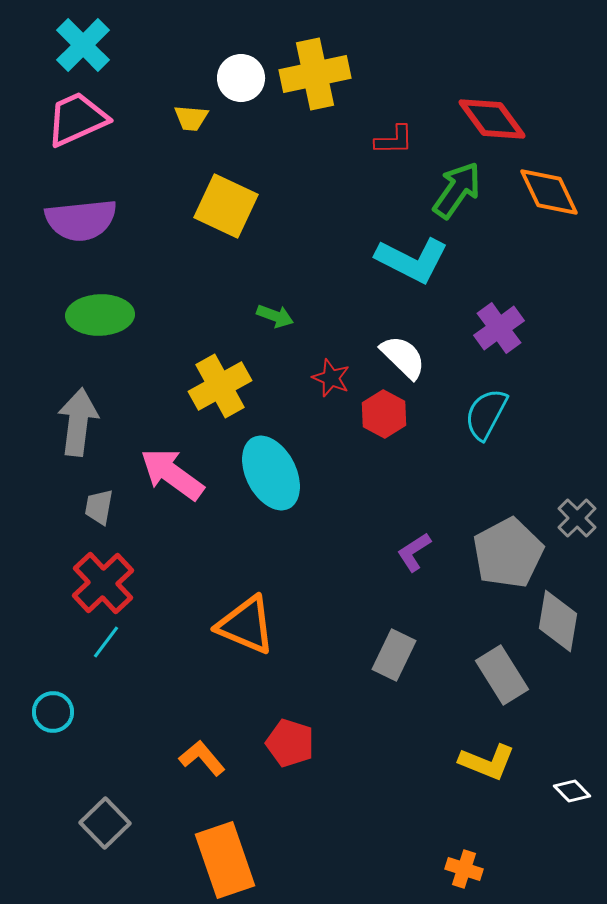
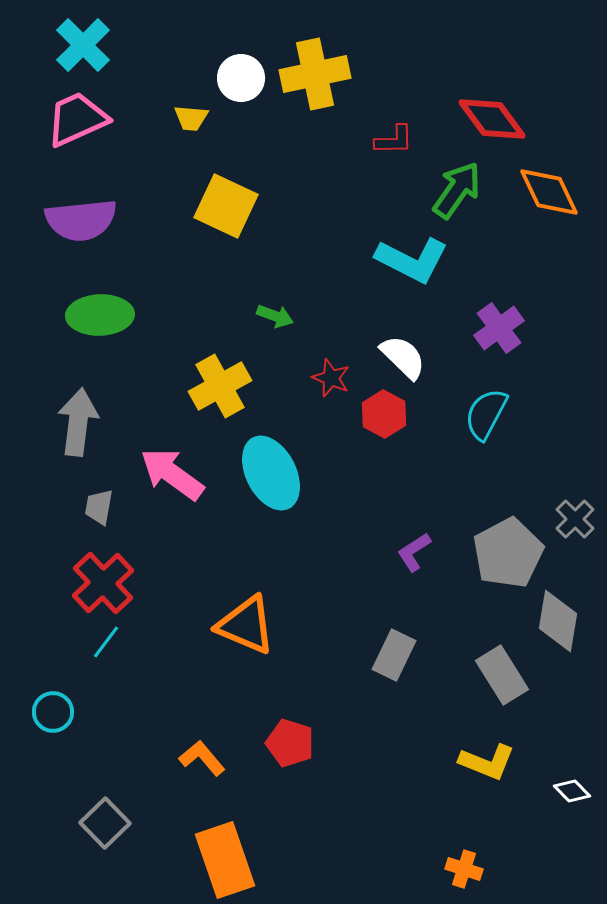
gray cross at (577, 518): moved 2 px left, 1 px down
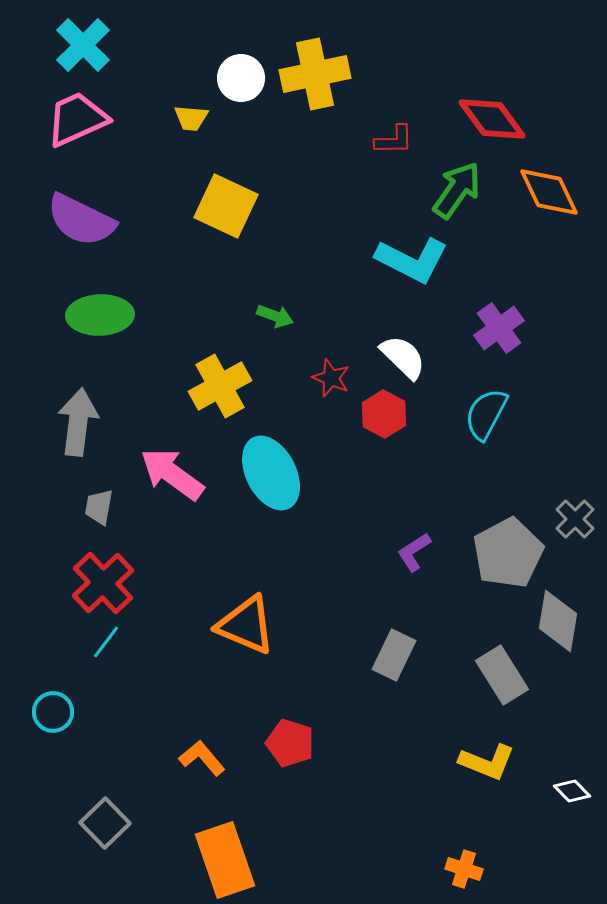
purple semicircle at (81, 220): rotated 32 degrees clockwise
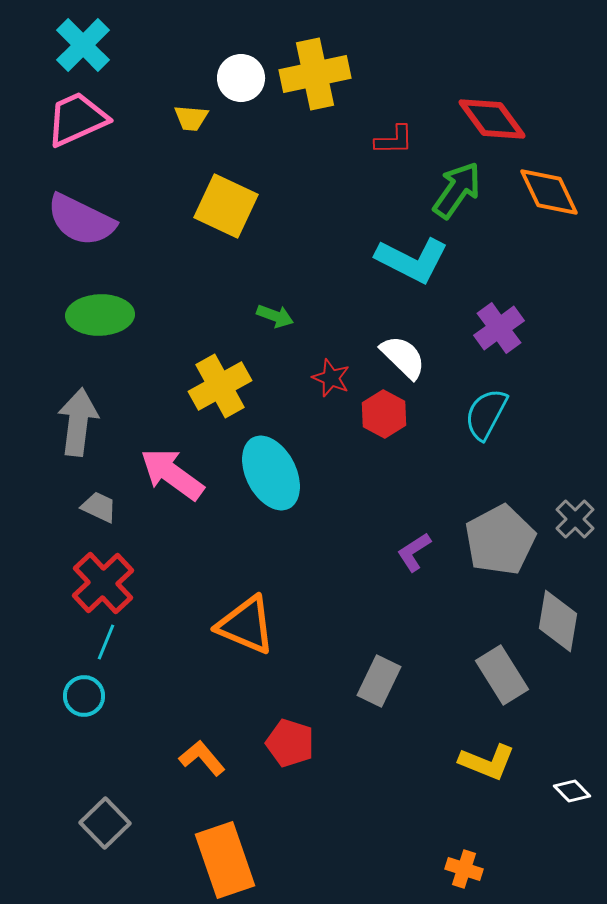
gray trapezoid at (99, 507): rotated 105 degrees clockwise
gray pentagon at (508, 553): moved 8 px left, 13 px up
cyan line at (106, 642): rotated 15 degrees counterclockwise
gray rectangle at (394, 655): moved 15 px left, 26 px down
cyan circle at (53, 712): moved 31 px right, 16 px up
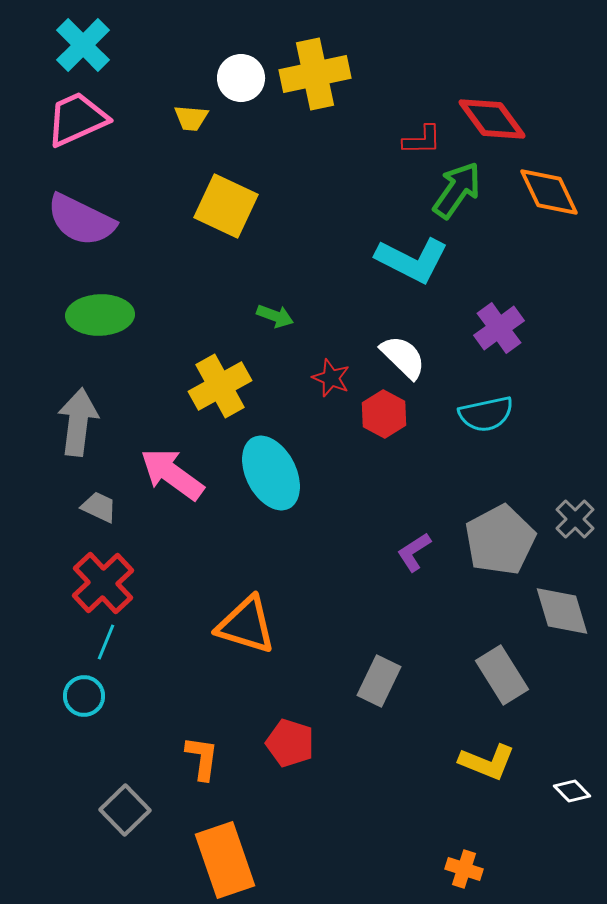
red L-shape at (394, 140): moved 28 px right
cyan semicircle at (486, 414): rotated 130 degrees counterclockwise
gray diamond at (558, 621): moved 4 px right, 10 px up; rotated 26 degrees counterclockwise
orange triangle at (246, 625): rotated 6 degrees counterclockwise
orange L-shape at (202, 758): rotated 48 degrees clockwise
gray square at (105, 823): moved 20 px right, 13 px up
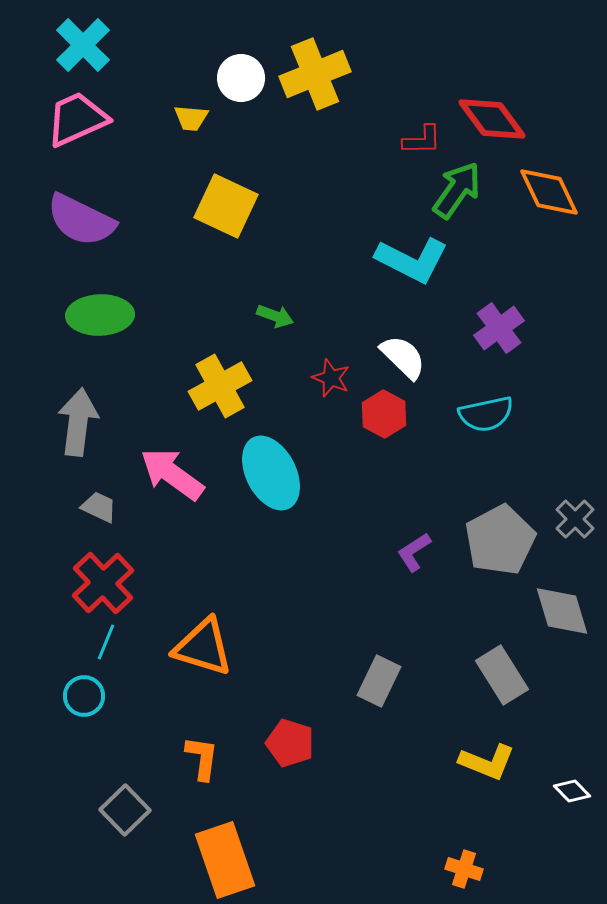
yellow cross at (315, 74): rotated 10 degrees counterclockwise
orange triangle at (246, 625): moved 43 px left, 22 px down
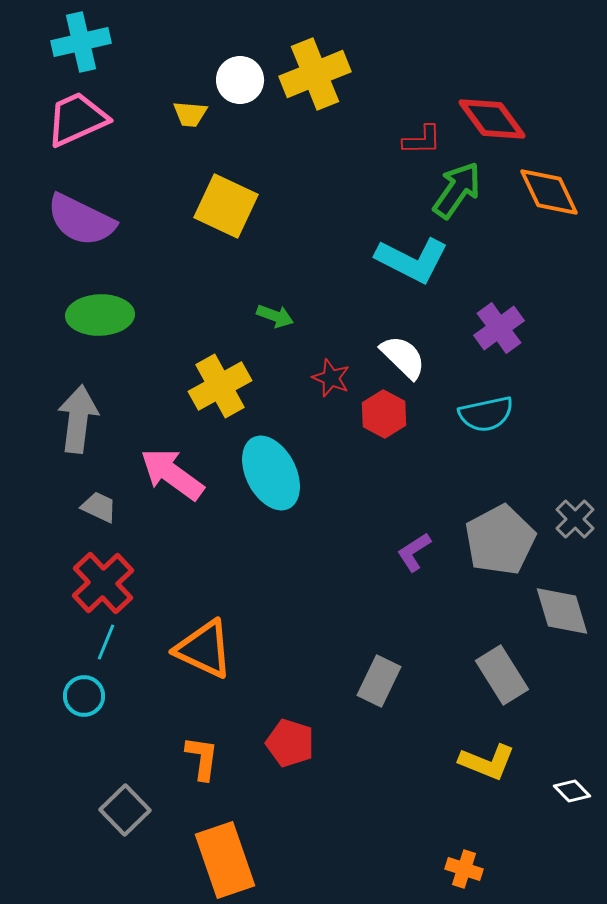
cyan cross at (83, 45): moved 2 px left, 3 px up; rotated 32 degrees clockwise
white circle at (241, 78): moved 1 px left, 2 px down
yellow trapezoid at (191, 118): moved 1 px left, 4 px up
gray arrow at (78, 422): moved 3 px up
orange triangle at (203, 647): moved 1 px right, 2 px down; rotated 8 degrees clockwise
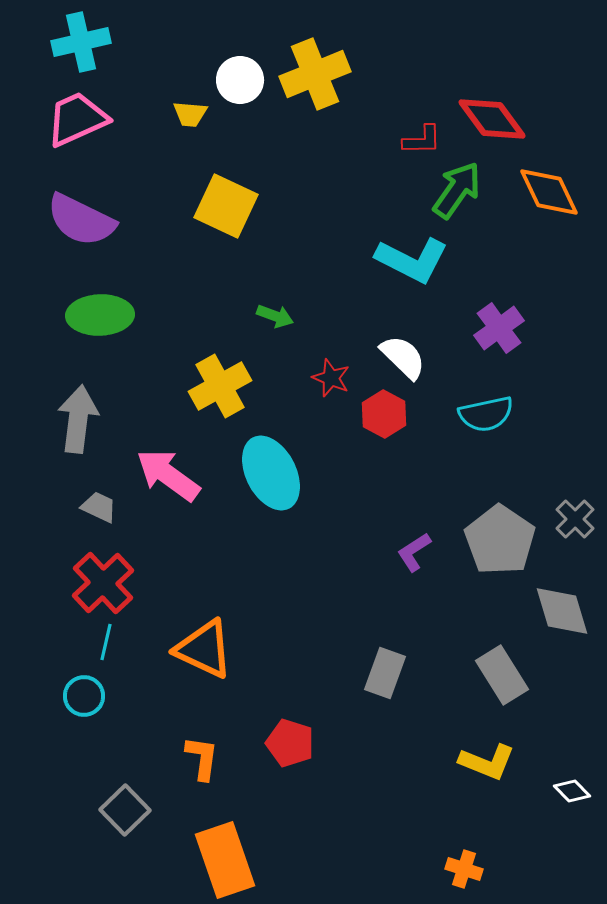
pink arrow at (172, 474): moved 4 px left, 1 px down
gray pentagon at (500, 540): rotated 10 degrees counterclockwise
cyan line at (106, 642): rotated 9 degrees counterclockwise
gray rectangle at (379, 681): moved 6 px right, 8 px up; rotated 6 degrees counterclockwise
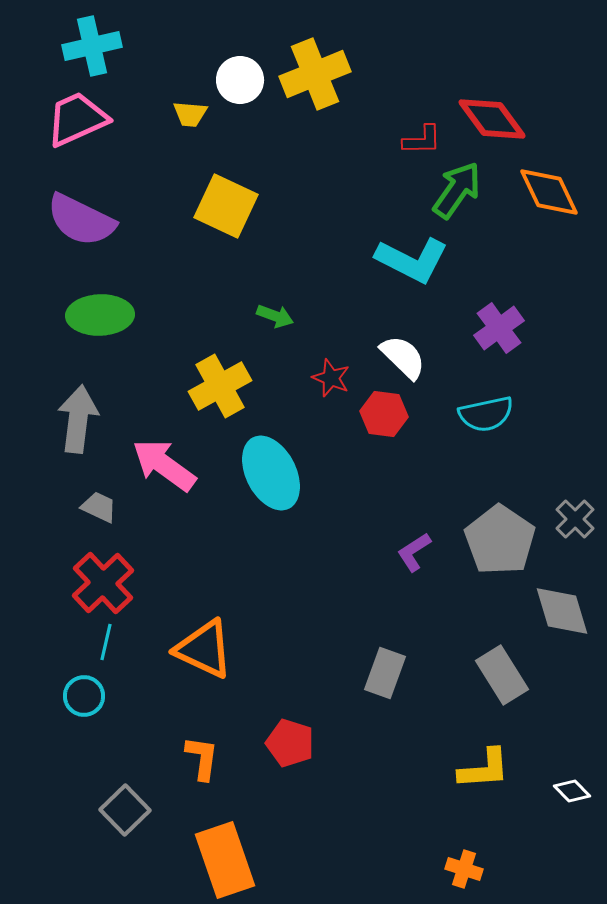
cyan cross at (81, 42): moved 11 px right, 4 px down
red hexagon at (384, 414): rotated 21 degrees counterclockwise
pink arrow at (168, 475): moved 4 px left, 10 px up
yellow L-shape at (487, 762): moved 3 px left, 7 px down; rotated 26 degrees counterclockwise
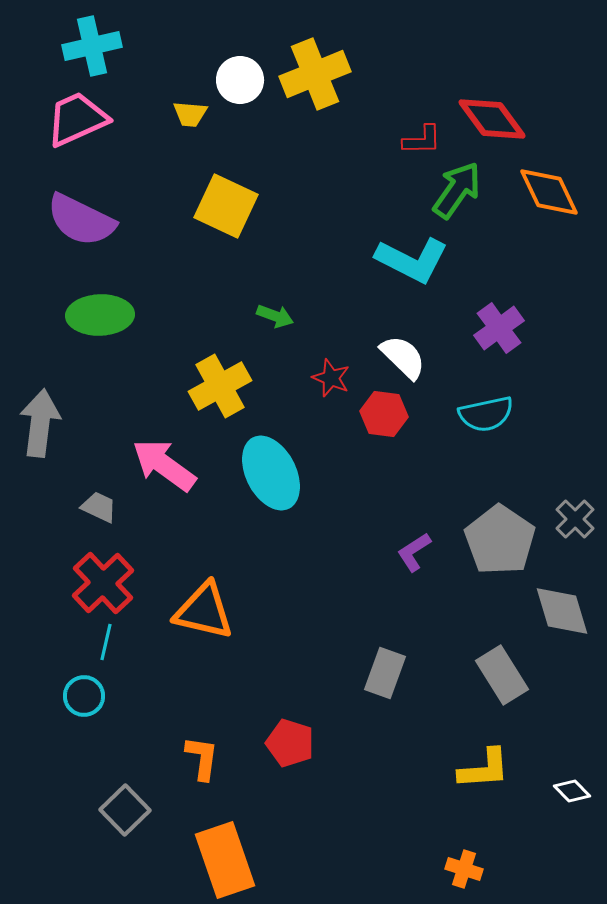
gray arrow at (78, 419): moved 38 px left, 4 px down
orange triangle at (204, 649): moved 38 px up; rotated 12 degrees counterclockwise
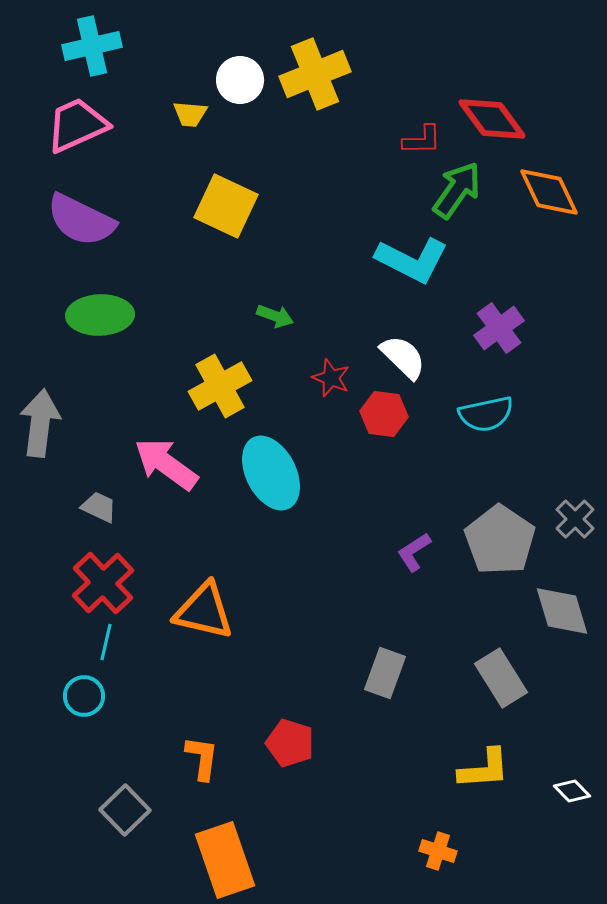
pink trapezoid at (77, 119): moved 6 px down
pink arrow at (164, 465): moved 2 px right, 1 px up
gray rectangle at (502, 675): moved 1 px left, 3 px down
orange cross at (464, 869): moved 26 px left, 18 px up
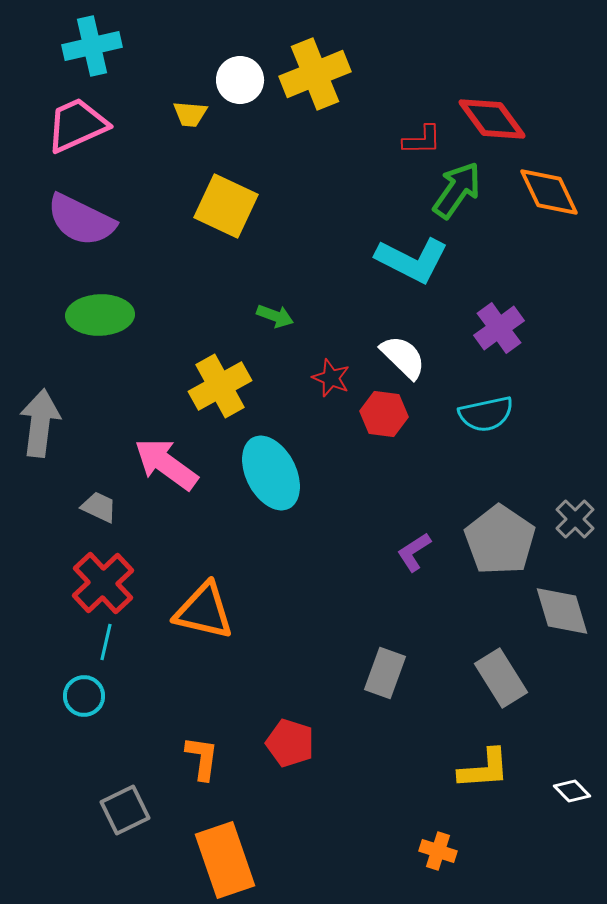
gray square at (125, 810): rotated 18 degrees clockwise
